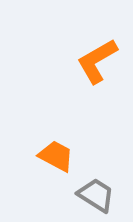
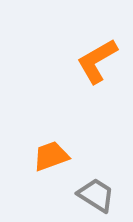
orange trapezoid: moved 5 px left; rotated 48 degrees counterclockwise
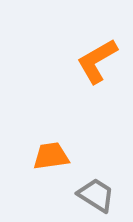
orange trapezoid: rotated 12 degrees clockwise
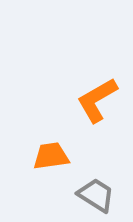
orange L-shape: moved 39 px down
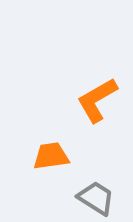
gray trapezoid: moved 3 px down
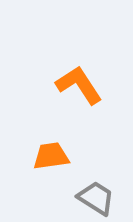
orange L-shape: moved 18 px left, 15 px up; rotated 87 degrees clockwise
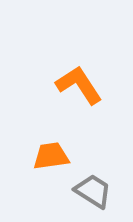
gray trapezoid: moved 3 px left, 7 px up
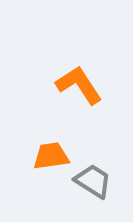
gray trapezoid: moved 10 px up
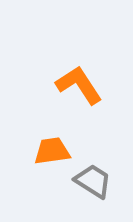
orange trapezoid: moved 1 px right, 5 px up
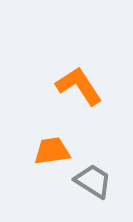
orange L-shape: moved 1 px down
